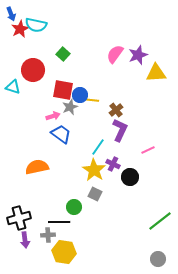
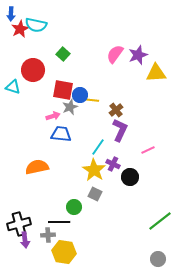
blue arrow: rotated 24 degrees clockwise
blue trapezoid: rotated 30 degrees counterclockwise
black cross: moved 6 px down
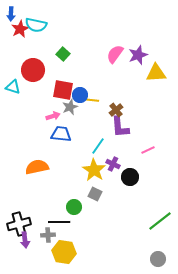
purple L-shape: moved 3 px up; rotated 150 degrees clockwise
cyan line: moved 1 px up
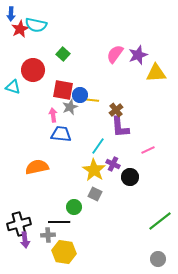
pink arrow: moved 1 px up; rotated 80 degrees counterclockwise
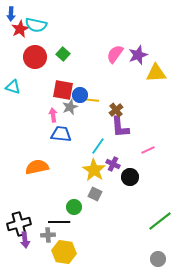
red circle: moved 2 px right, 13 px up
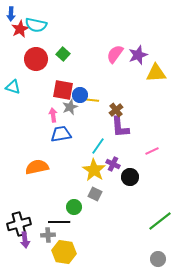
red circle: moved 1 px right, 2 px down
blue trapezoid: rotated 15 degrees counterclockwise
pink line: moved 4 px right, 1 px down
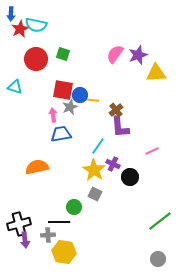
green square: rotated 24 degrees counterclockwise
cyan triangle: moved 2 px right
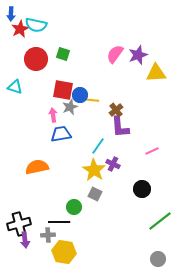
black circle: moved 12 px right, 12 px down
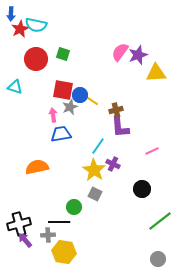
pink semicircle: moved 5 px right, 2 px up
yellow line: rotated 28 degrees clockwise
brown cross: rotated 24 degrees clockwise
purple arrow: rotated 147 degrees clockwise
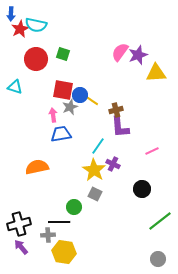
purple arrow: moved 4 px left, 7 px down
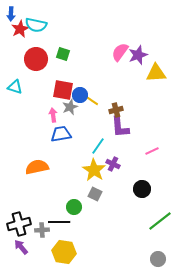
gray cross: moved 6 px left, 5 px up
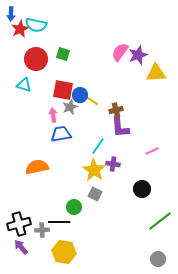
cyan triangle: moved 9 px right, 2 px up
purple cross: rotated 16 degrees counterclockwise
